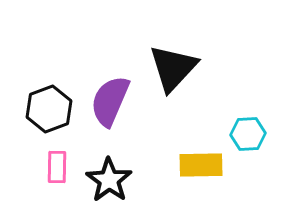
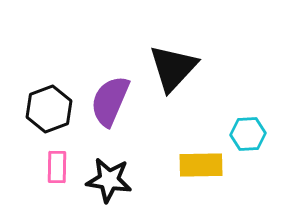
black star: rotated 27 degrees counterclockwise
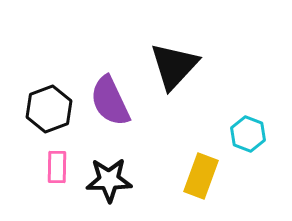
black triangle: moved 1 px right, 2 px up
purple semicircle: rotated 48 degrees counterclockwise
cyan hexagon: rotated 24 degrees clockwise
yellow rectangle: moved 11 px down; rotated 69 degrees counterclockwise
black star: rotated 9 degrees counterclockwise
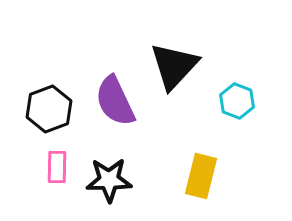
purple semicircle: moved 5 px right
cyan hexagon: moved 11 px left, 33 px up
yellow rectangle: rotated 6 degrees counterclockwise
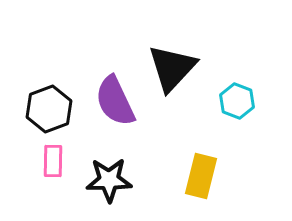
black triangle: moved 2 px left, 2 px down
pink rectangle: moved 4 px left, 6 px up
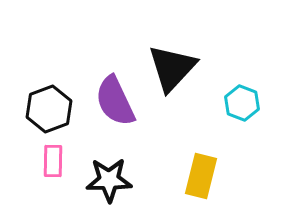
cyan hexagon: moved 5 px right, 2 px down
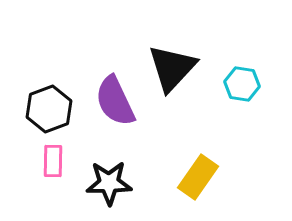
cyan hexagon: moved 19 px up; rotated 12 degrees counterclockwise
yellow rectangle: moved 3 px left, 1 px down; rotated 21 degrees clockwise
black star: moved 3 px down
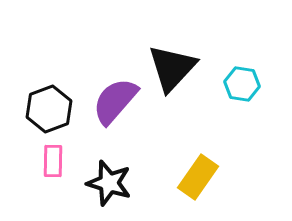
purple semicircle: rotated 66 degrees clockwise
black star: rotated 18 degrees clockwise
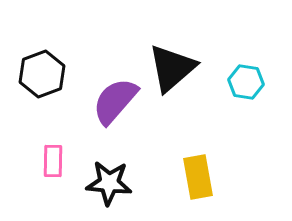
black triangle: rotated 6 degrees clockwise
cyan hexagon: moved 4 px right, 2 px up
black hexagon: moved 7 px left, 35 px up
yellow rectangle: rotated 45 degrees counterclockwise
black star: rotated 12 degrees counterclockwise
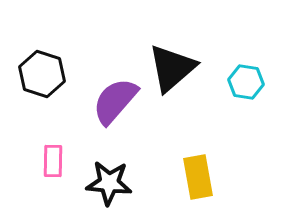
black hexagon: rotated 21 degrees counterclockwise
